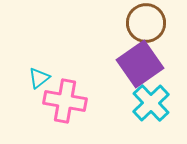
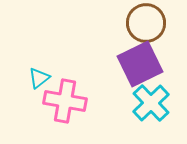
purple square: rotated 9 degrees clockwise
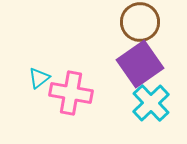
brown circle: moved 6 px left, 1 px up
purple square: rotated 9 degrees counterclockwise
pink cross: moved 6 px right, 8 px up
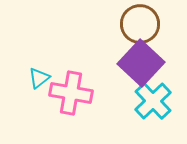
brown circle: moved 2 px down
purple square: moved 1 px right, 1 px up; rotated 12 degrees counterclockwise
cyan cross: moved 2 px right, 2 px up
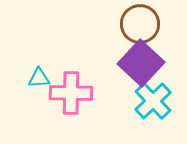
cyan triangle: rotated 35 degrees clockwise
pink cross: rotated 9 degrees counterclockwise
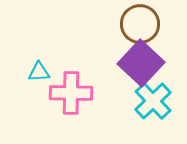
cyan triangle: moved 6 px up
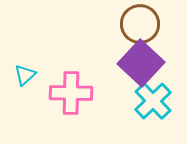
cyan triangle: moved 14 px left, 3 px down; rotated 40 degrees counterclockwise
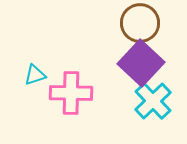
brown circle: moved 1 px up
cyan triangle: moved 10 px right; rotated 25 degrees clockwise
